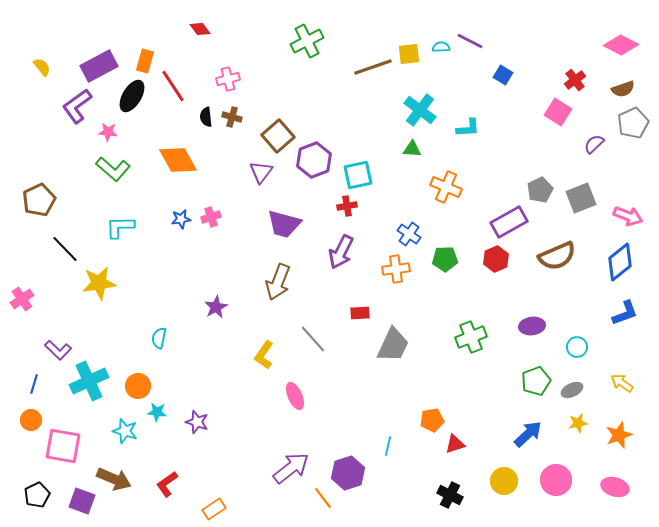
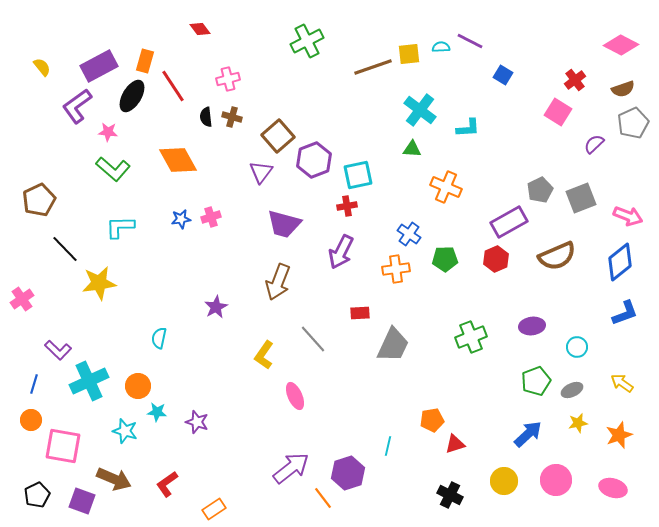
pink ellipse at (615, 487): moved 2 px left, 1 px down
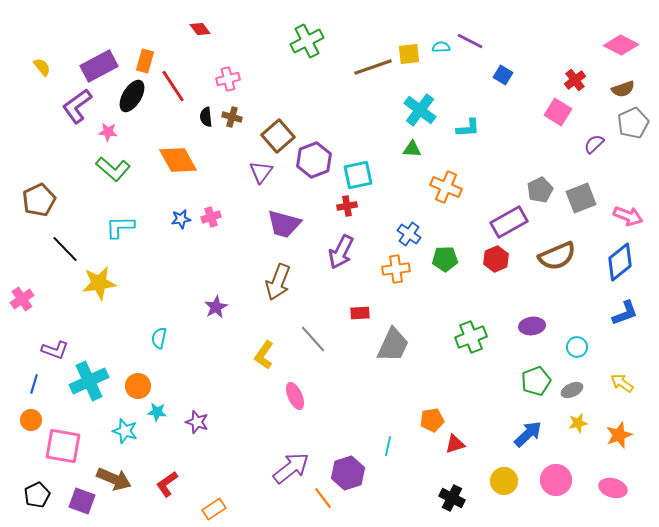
purple L-shape at (58, 350): moved 3 px left; rotated 24 degrees counterclockwise
black cross at (450, 495): moved 2 px right, 3 px down
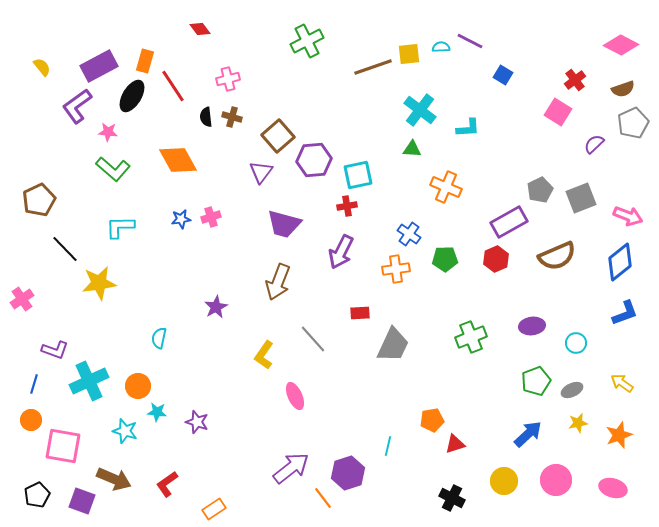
purple hexagon at (314, 160): rotated 16 degrees clockwise
cyan circle at (577, 347): moved 1 px left, 4 px up
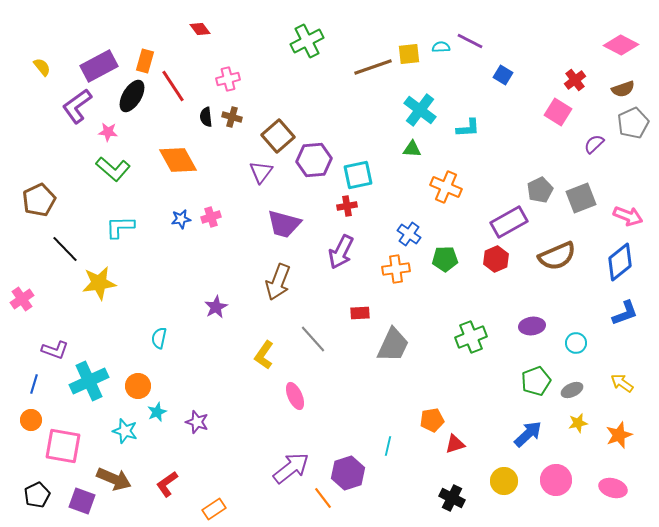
cyan star at (157, 412): rotated 30 degrees counterclockwise
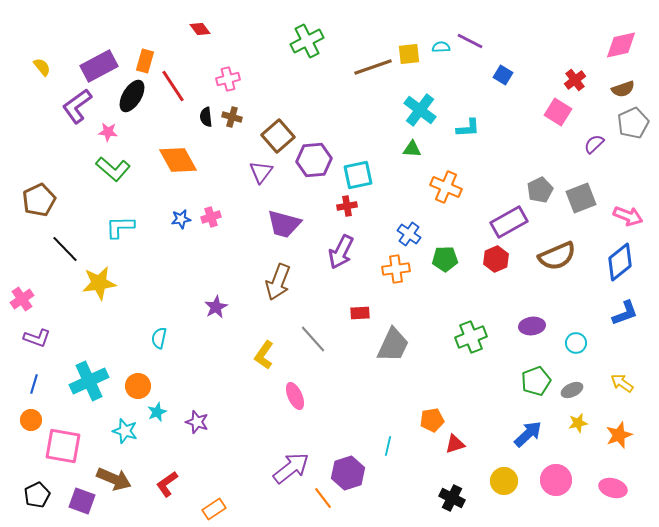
pink diamond at (621, 45): rotated 40 degrees counterclockwise
purple L-shape at (55, 350): moved 18 px left, 12 px up
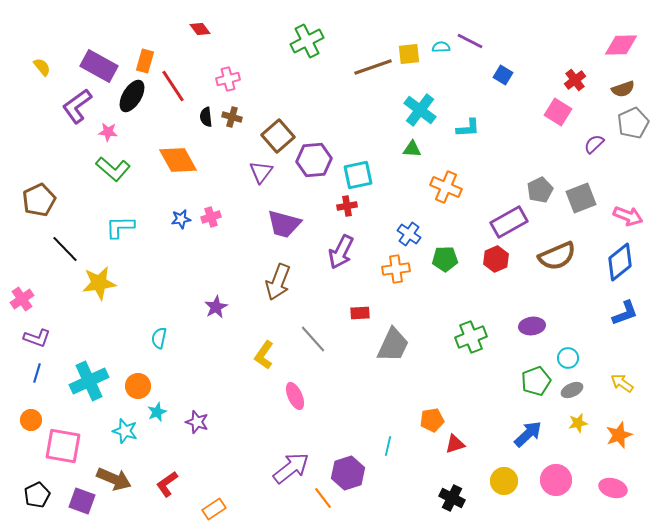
pink diamond at (621, 45): rotated 12 degrees clockwise
purple rectangle at (99, 66): rotated 57 degrees clockwise
cyan circle at (576, 343): moved 8 px left, 15 px down
blue line at (34, 384): moved 3 px right, 11 px up
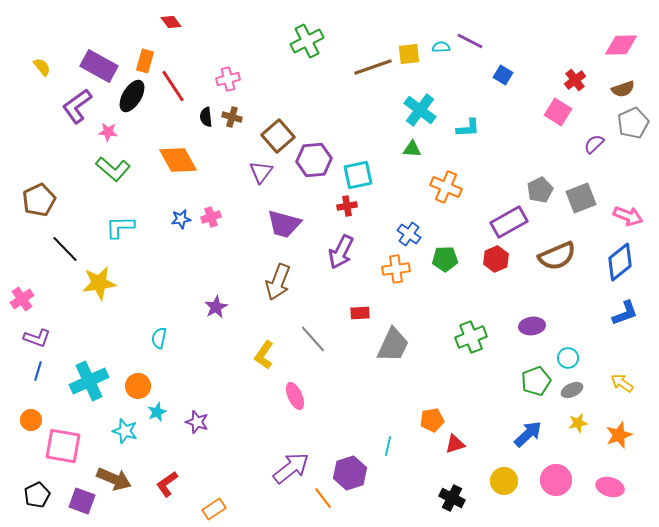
red diamond at (200, 29): moved 29 px left, 7 px up
blue line at (37, 373): moved 1 px right, 2 px up
purple hexagon at (348, 473): moved 2 px right
pink ellipse at (613, 488): moved 3 px left, 1 px up
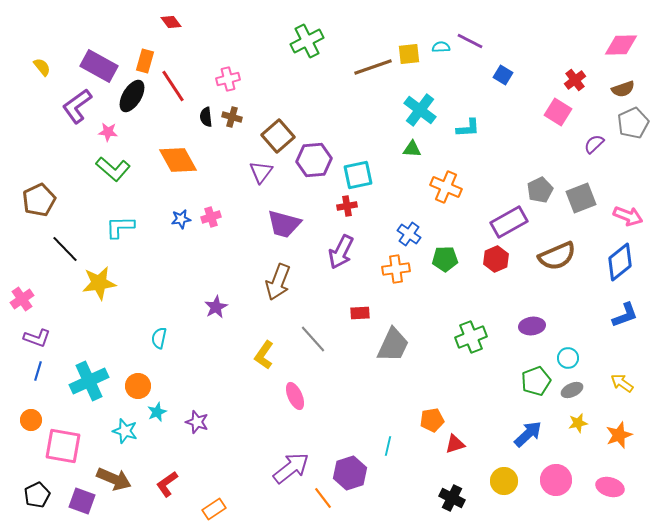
blue L-shape at (625, 313): moved 2 px down
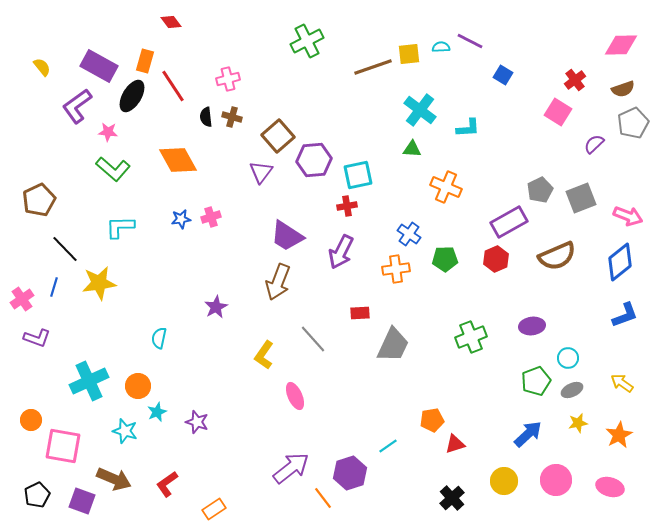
purple trapezoid at (284, 224): moved 3 px right, 12 px down; rotated 18 degrees clockwise
blue line at (38, 371): moved 16 px right, 84 px up
orange star at (619, 435): rotated 8 degrees counterclockwise
cyan line at (388, 446): rotated 42 degrees clockwise
black cross at (452, 498): rotated 20 degrees clockwise
